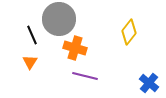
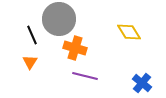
yellow diamond: rotated 70 degrees counterclockwise
blue cross: moved 7 px left
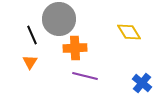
orange cross: rotated 20 degrees counterclockwise
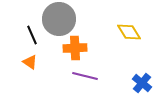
orange triangle: rotated 28 degrees counterclockwise
